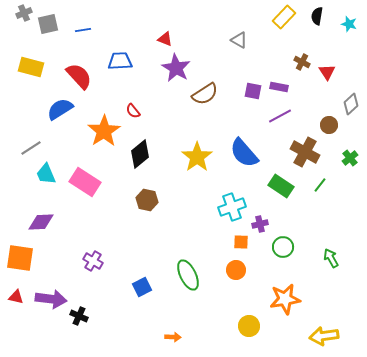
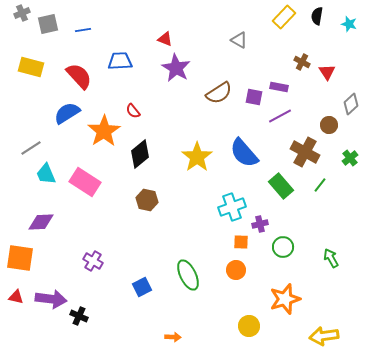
gray cross at (24, 13): moved 2 px left
purple square at (253, 91): moved 1 px right, 6 px down
brown semicircle at (205, 94): moved 14 px right, 1 px up
blue semicircle at (60, 109): moved 7 px right, 4 px down
green rectangle at (281, 186): rotated 15 degrees clockwise
orange star at (285, 299): rotated 8 degrees counterclockwise
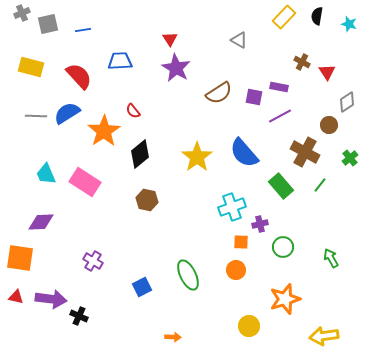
red triangle at (165, 39): moved 5 px right; rotated 35 degrees clockwise
gray diamond at (351, 104): moved 4 px left, 2 px up; rotated 10 degrees clockwise
gray line at (31, 148): moved 5 px right, 32 px up; rotated 35 degrees clockwise
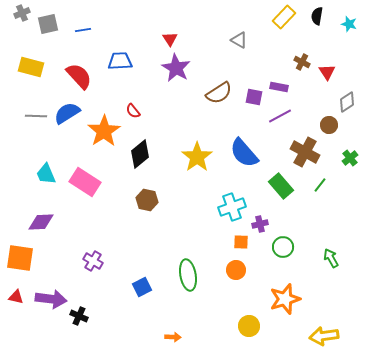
green ellipse at (188, 275): rotated 16 degrees clockwise
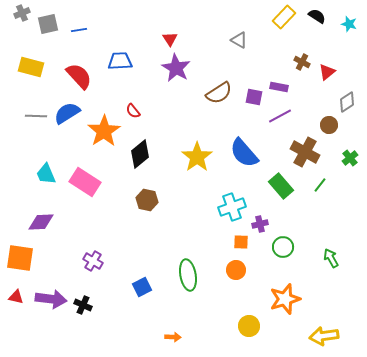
black semicircle at (317, 16): rotated 114 degrees clockwise
blue line at (83, 30): moved 4 px left
red triangle at (327, 72): rotated 24 degrees clockwise
black cross at (79, 316): moved 4 px right, 11 px up
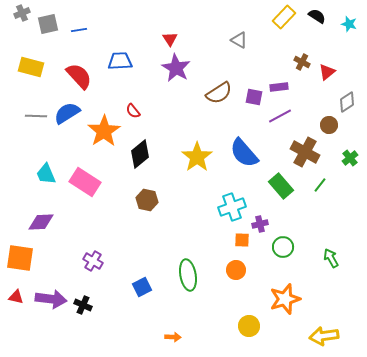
purple rectangle at (279, 87): rotated 18 degrees counterclockwise
orange square at (241, 242): moved 1 px right, 2 px up
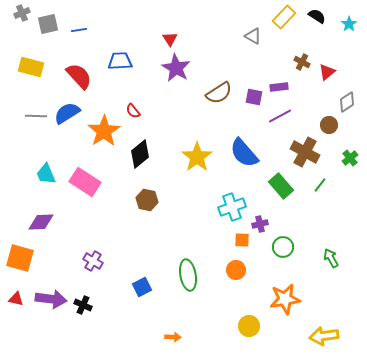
cyan star at (349, 24): rotated 21 degrees clockwise
gray triangle at (239, 40): moved 14 px right, 4 px up
orange square at (20, 258): rotated 8 degrees clockwise
red triangle at (16, 297): moved 2 px down
orange star at (285, 299): rotated 8 degrees clockwise
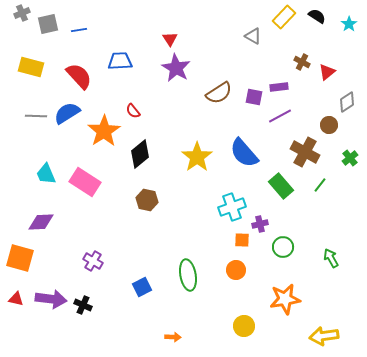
yellow circle at (249, 326): moved 5 px left
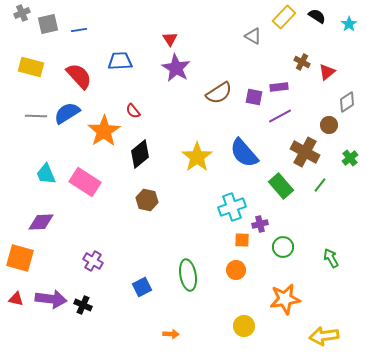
orange arrow at (173, 337): moved 2 px left, 3 px up
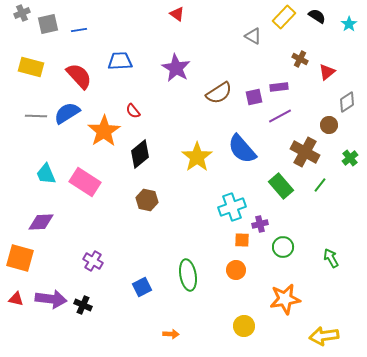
red triangle at (170, 39): moved 7 px right, 25 px up; rotated 21 degrees counterclockwise
brown cross at (302, 62): moved 2 px left, 3 px up
purple square at (254, 97): rotated 24 degrees counterclockwise
blue semicircle at (244, 153): moved 2 px left, 4 px up
